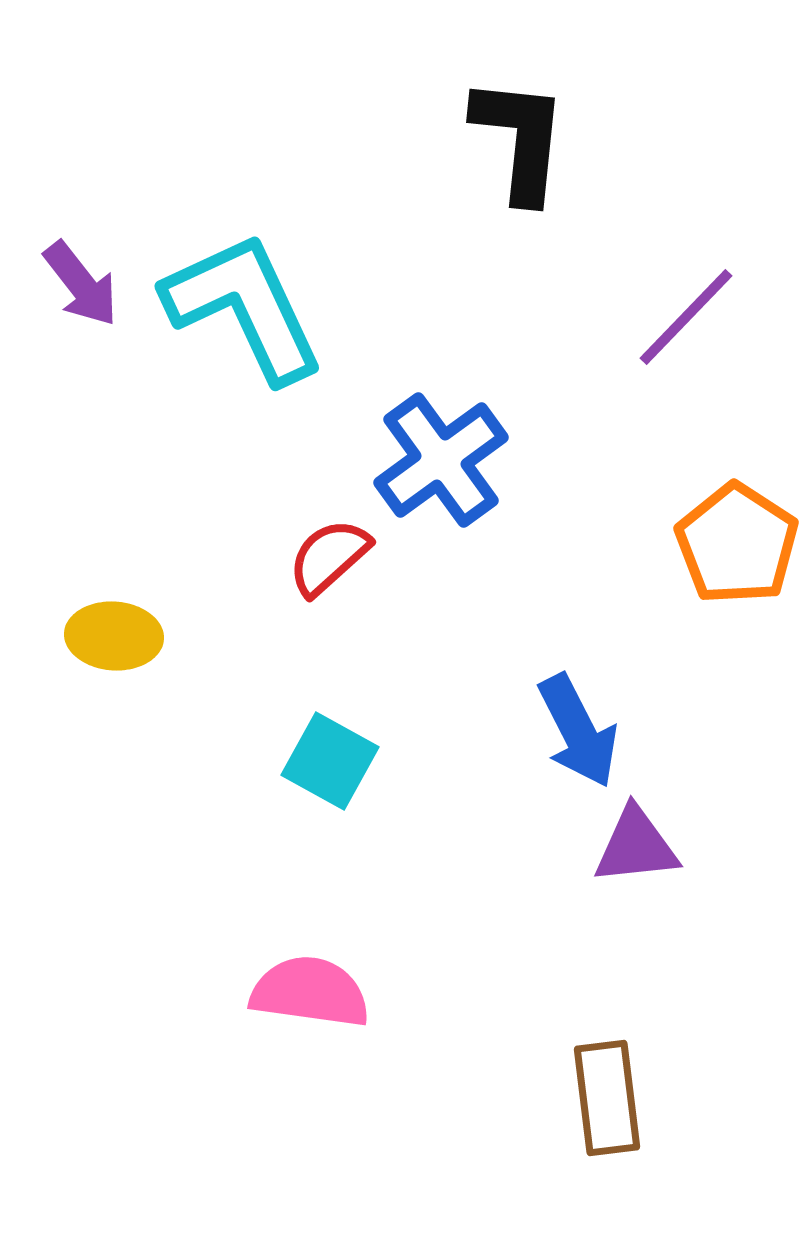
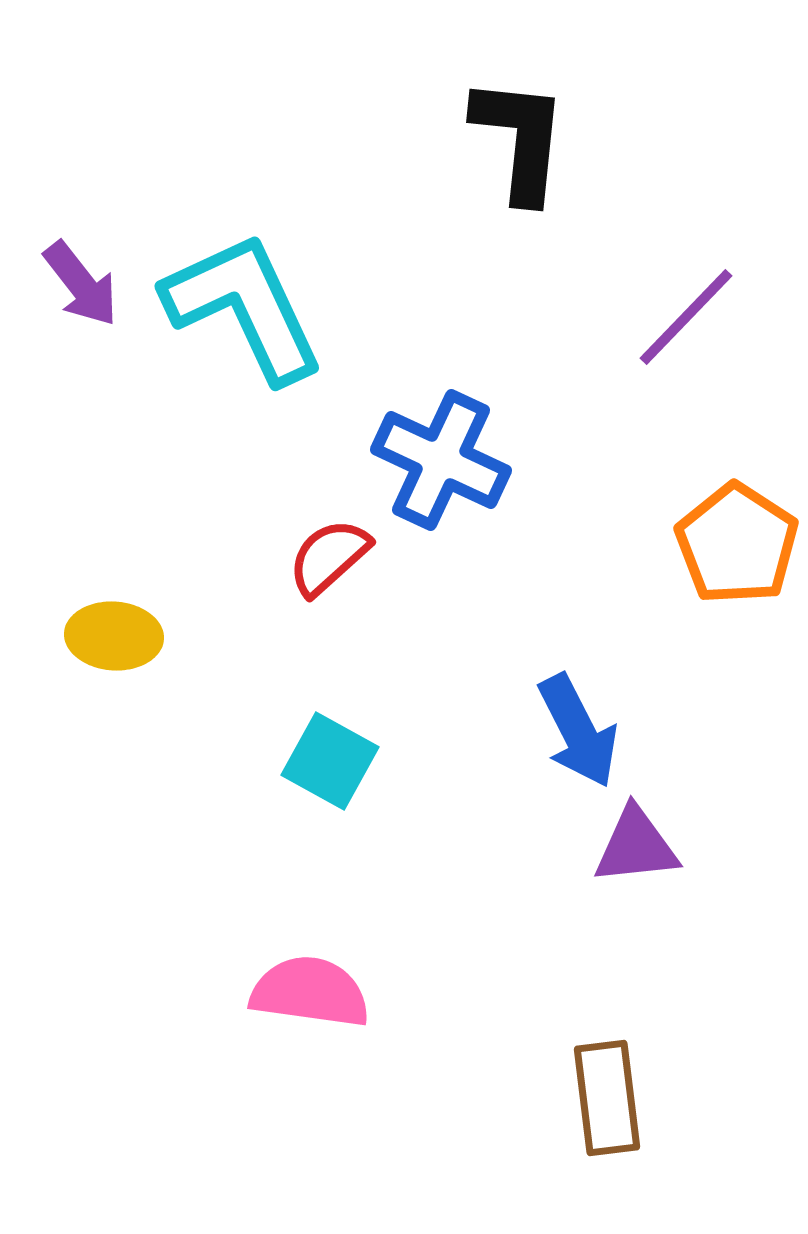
blue cross: rotated 29 degrees counterclockwise
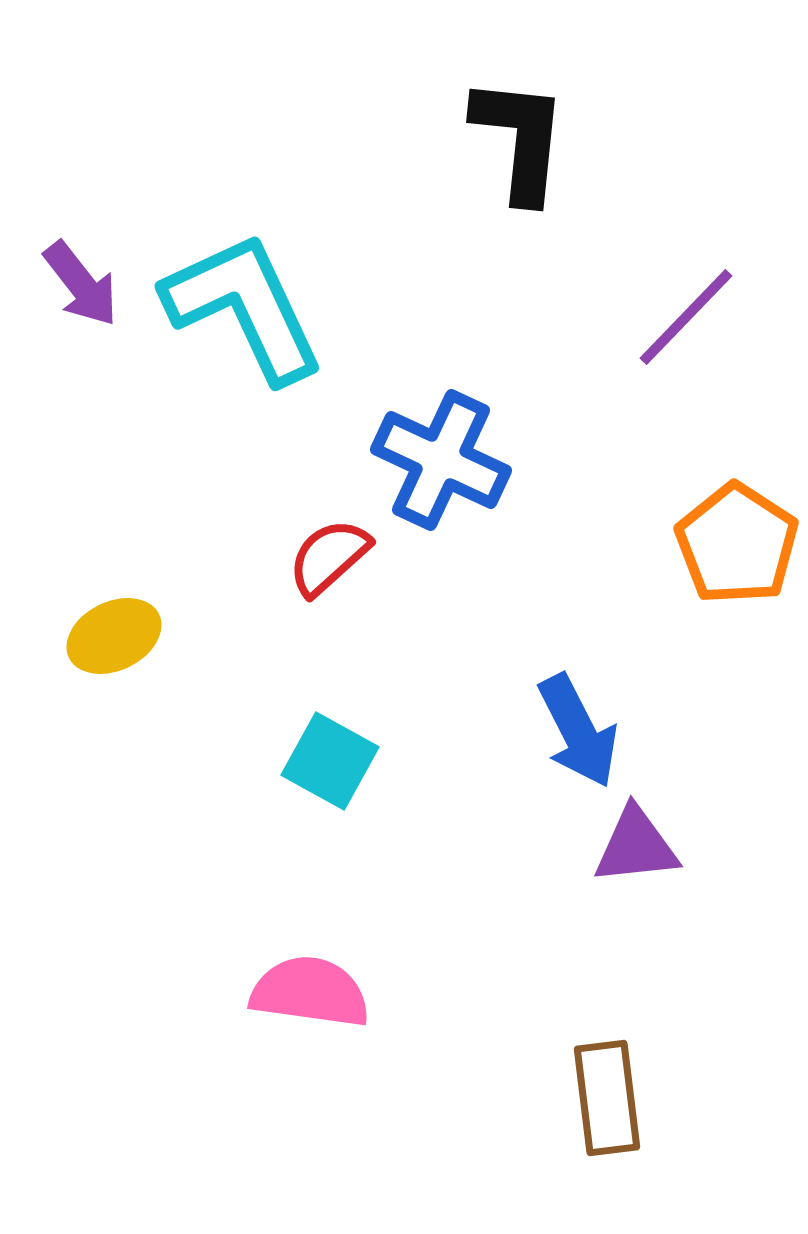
yellow ellipse: rotated 30 degrees counterclockwise
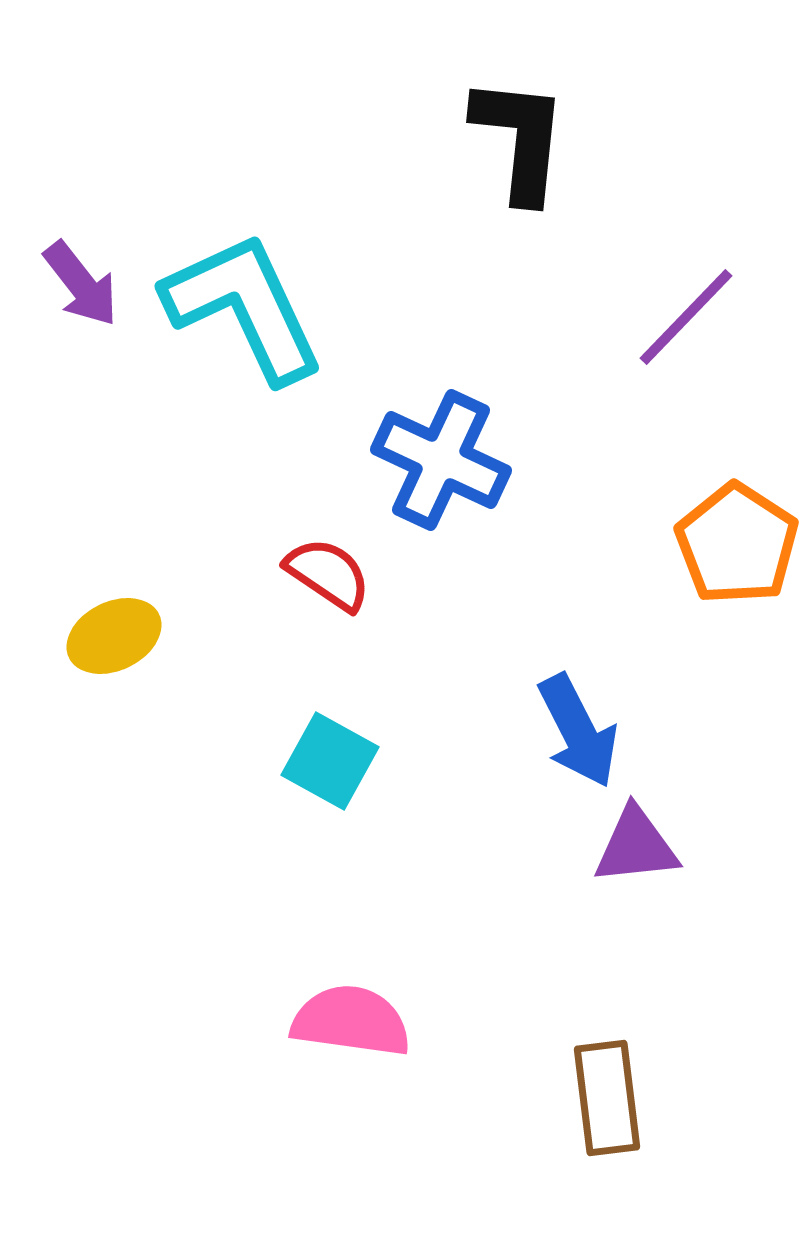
red semicircle: moved 1 px left, 17 px down; rotated 76 degrees clockwise
pink semicircle: moved 41 px right, 29 px down
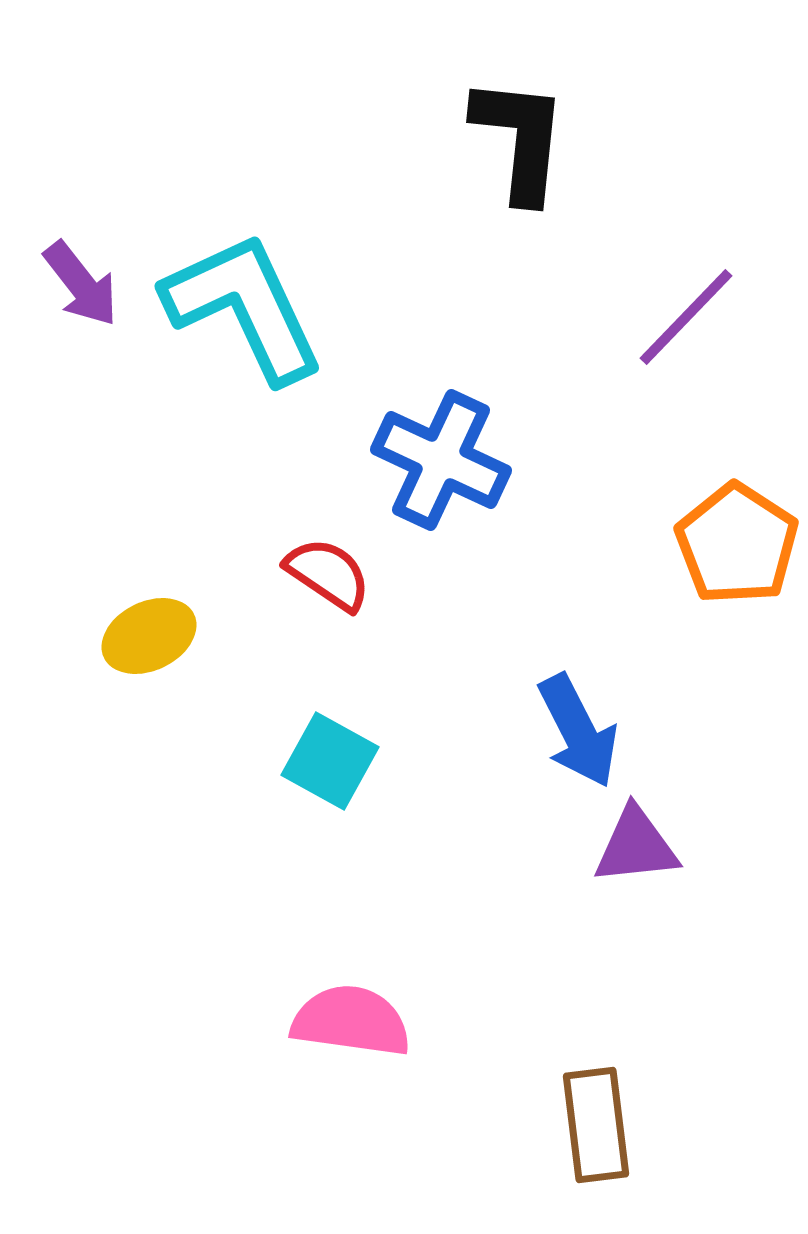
yellow ellipse: moved 35 px right
brown rectangle: moved 11 px left, 27 px down
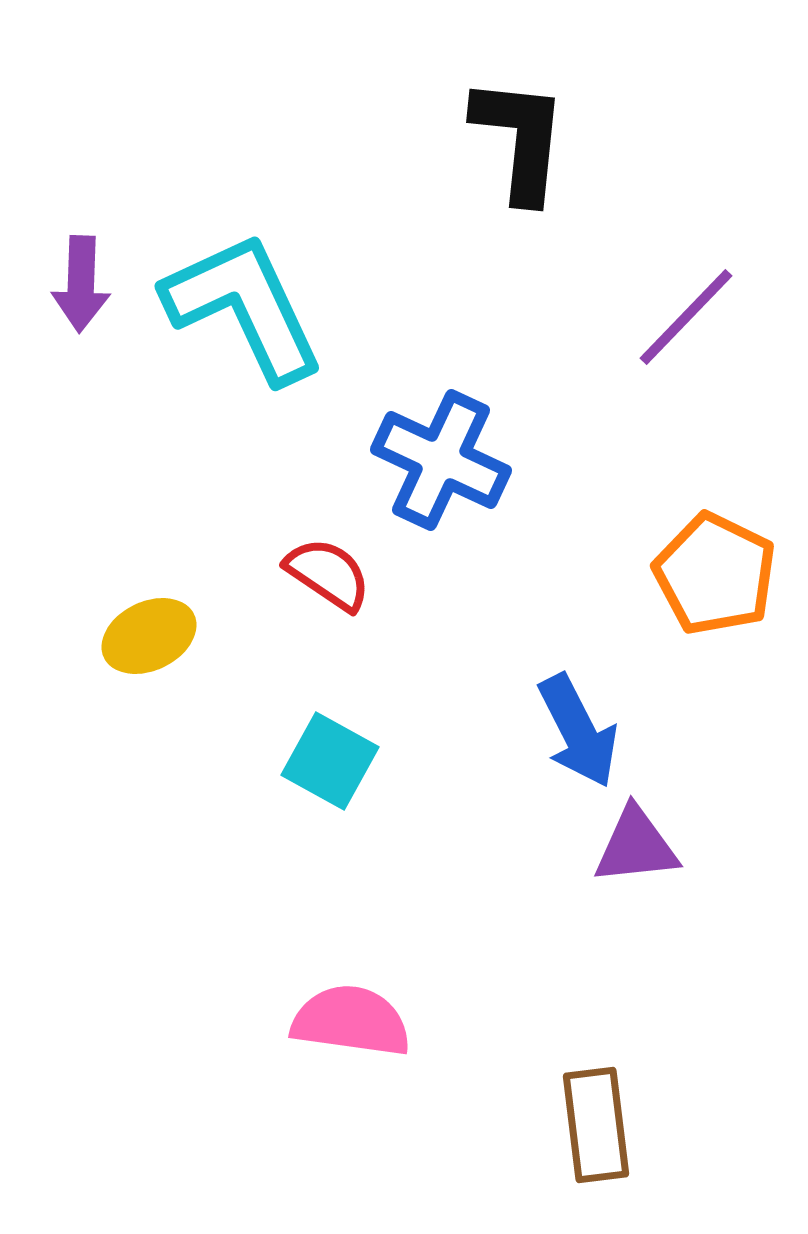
purple arrow: rotated 40 degrees clockwise
orange pentagon: moved 22 px left, 30 px down; rotated 7 degrees counterclockwise
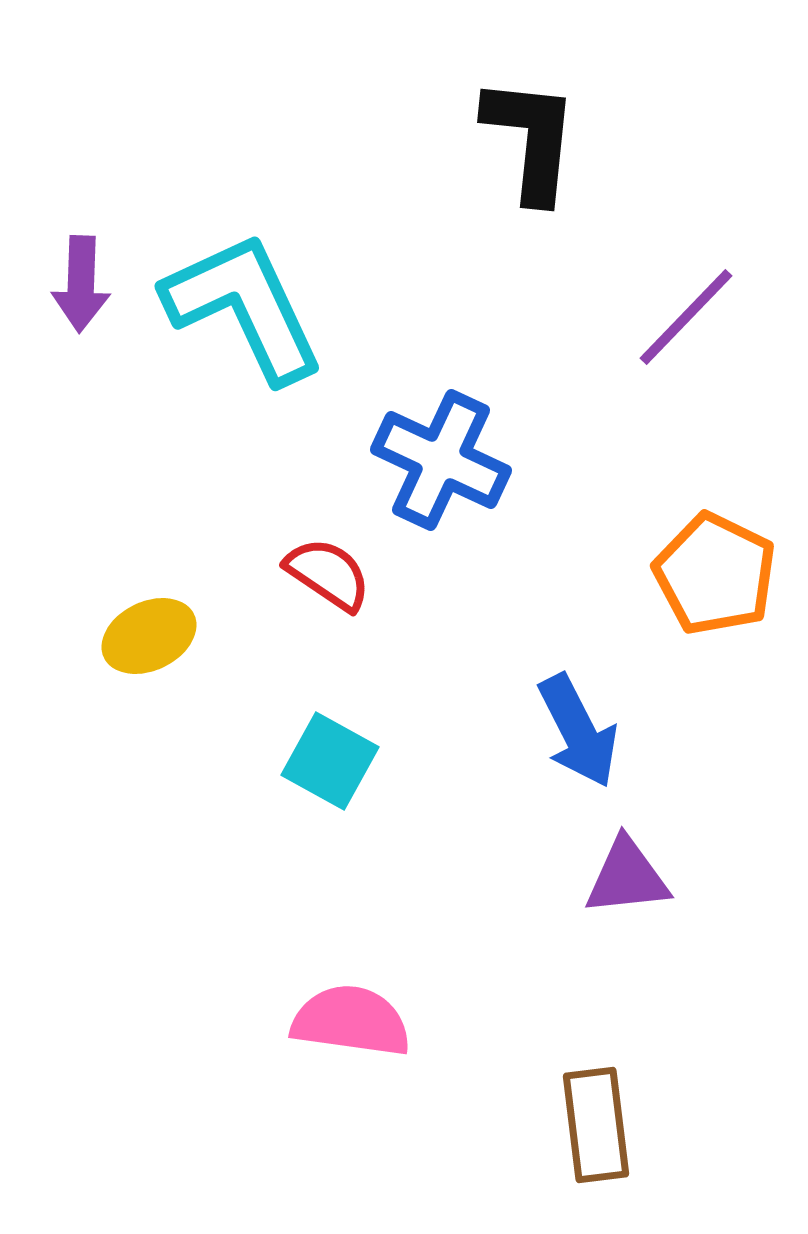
black L-shape: moved 11 px right
purple triangle: moved 9 px left, 31 px down
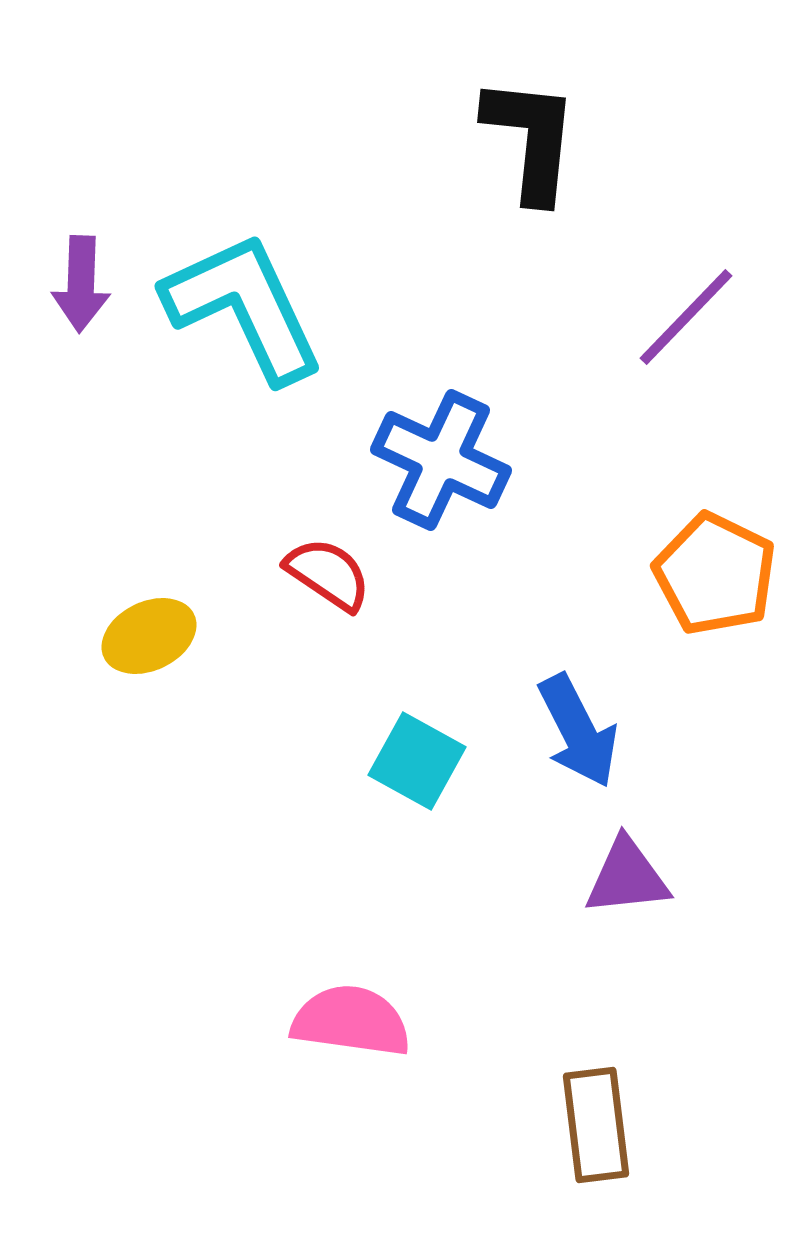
cyan square: moved 87 px right
